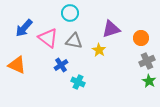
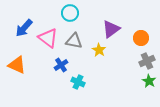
purple triangle: rotated 18 degrees counterclockwise
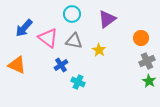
cyan circle: moved 2 px right, 1 px down
purple triangle: moved 4 px left, 10 px up
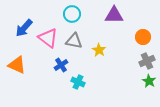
purple triangle: moved 7 px right, 4 px up; rotated 36 degrees clockwise
orange circle: moved 2 px right, 1 px up
